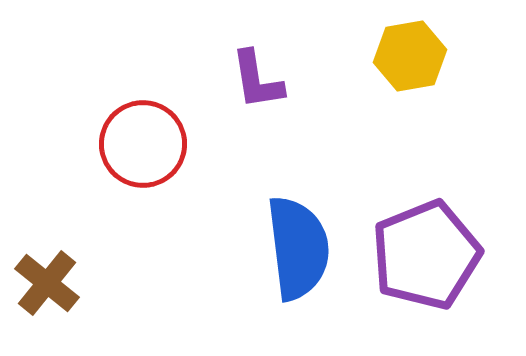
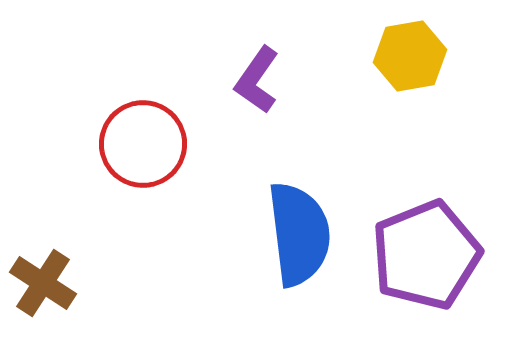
purple L-shape: rotated 44 degrees clockwise
blue semicircle: moved 1 px right, 14 px up
brown cross: moved 4 px left; rotated 6 degrees counterclockwise
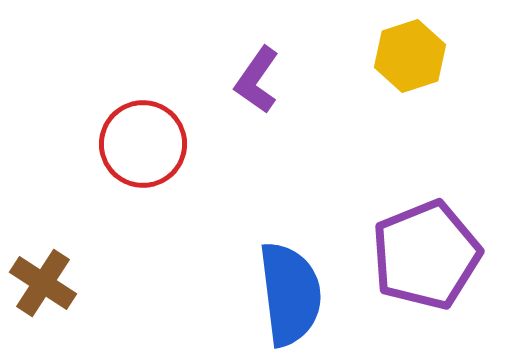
yellow hexagon: rotated 8 degrees counterclockwise
blue semicircle: moved 9 px left, 60 px down
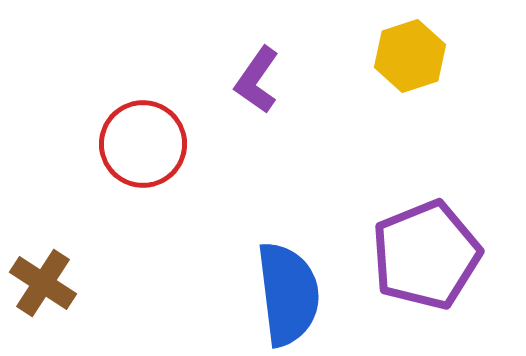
blue semicircle: moved 2 px left
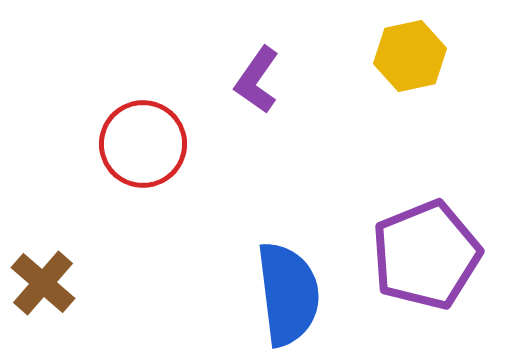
yellow hexagon: rotated 6 degrees clockwise
brown cross: rotated 8 degrees clockwise
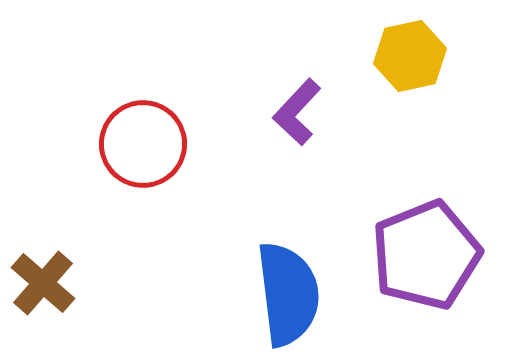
purple L-shape: moved 40 px right, 32 px down; rotated 8 degrees clockwise
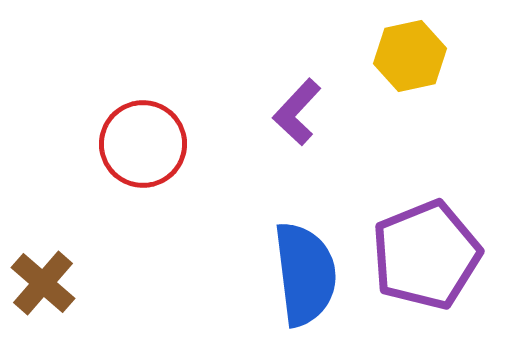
blue semicircle: moved 17 px right, 20 px up
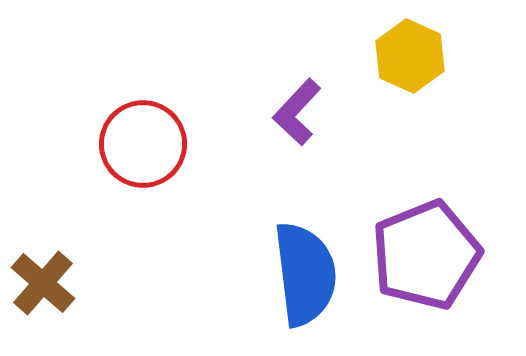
yellow hexagon: rotated 24 degrees counterclockwise
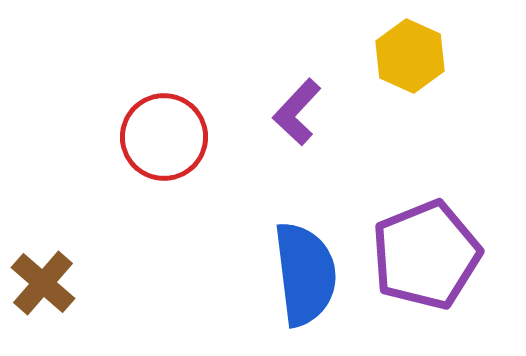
red circle: moved 21 px right, 7 px up
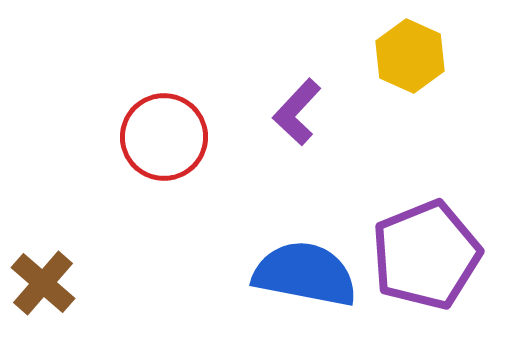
blue semicircle: rotated 72 degrees counterclockwise
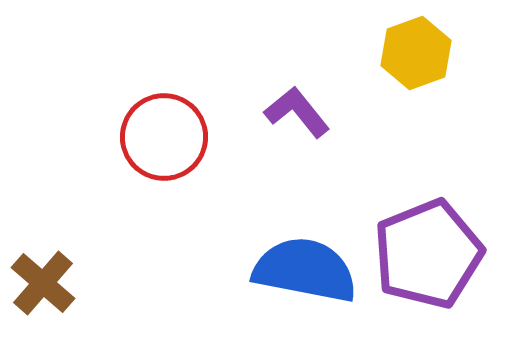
yellow hexagon: moved 6 px right, 3 px up; rotated 16 degrees clockwise
purple L-shape: rotated 98 degrees clockwise
purple pentagon: moved 2 px right, 1 px up
blue semicircle: moved 4 px up
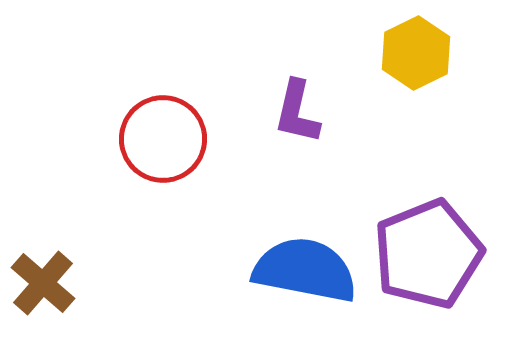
yellow hexagon: rotated 6 degrees counterclockwise
purple L-shape: rotated 128 degrees counterclockwise
red circle: moved 1 px left, 2 px down
